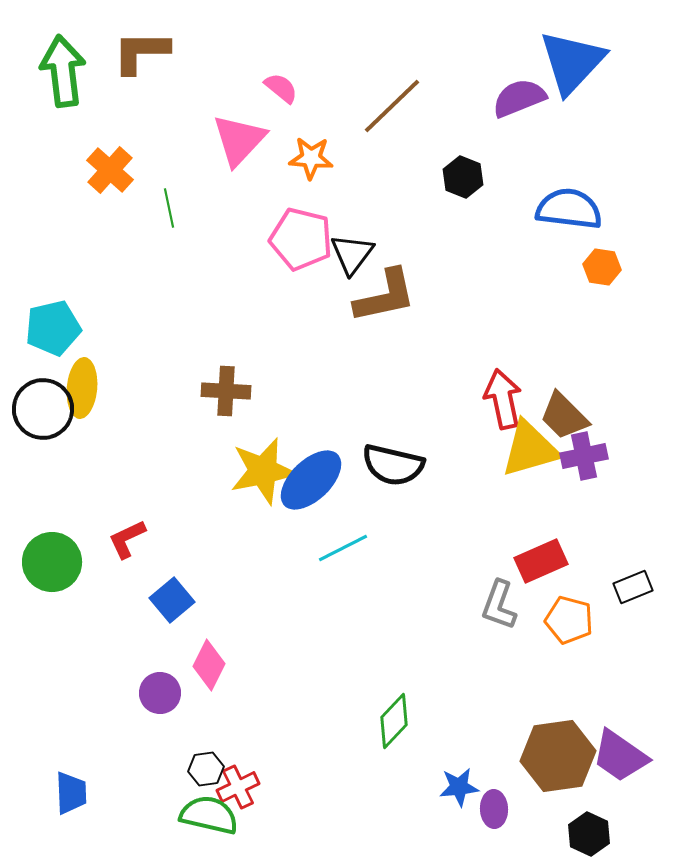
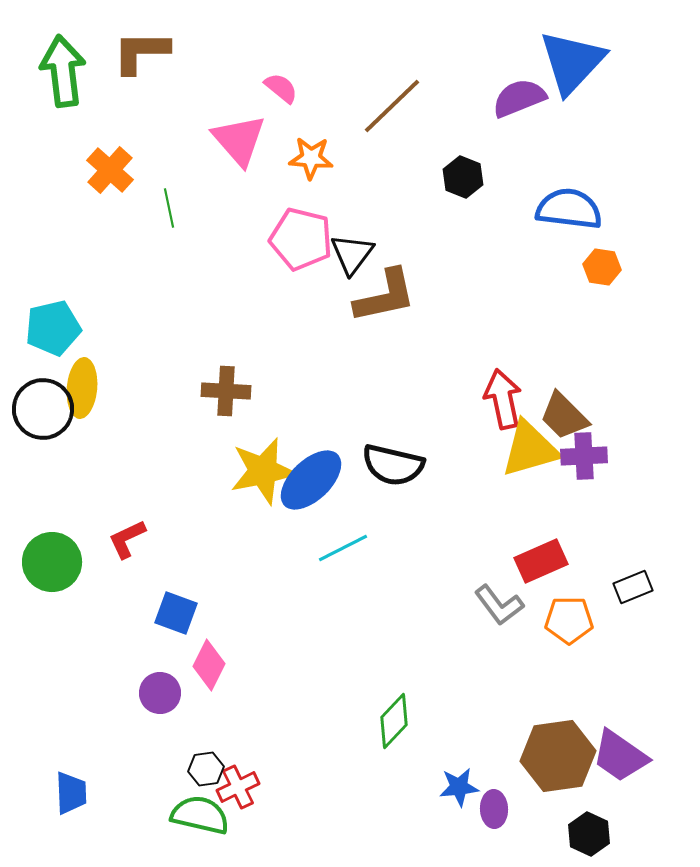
pink triangle at (239, 140): rotated 24 degrees counterclockwise
purple cross at (584, 456): rotated 9 degrees clockwise
blue square at (172, 600): moved 4 px right, 13 px down; rotated 30 degrees counterclockwise
gray L-shape at (499, 605): rotated 57 degrees counterclockwise
orange pentagon at (569, 620): rotated 15 degrees counterclockwise
green semicircle at (209, 815): moved 9 px left
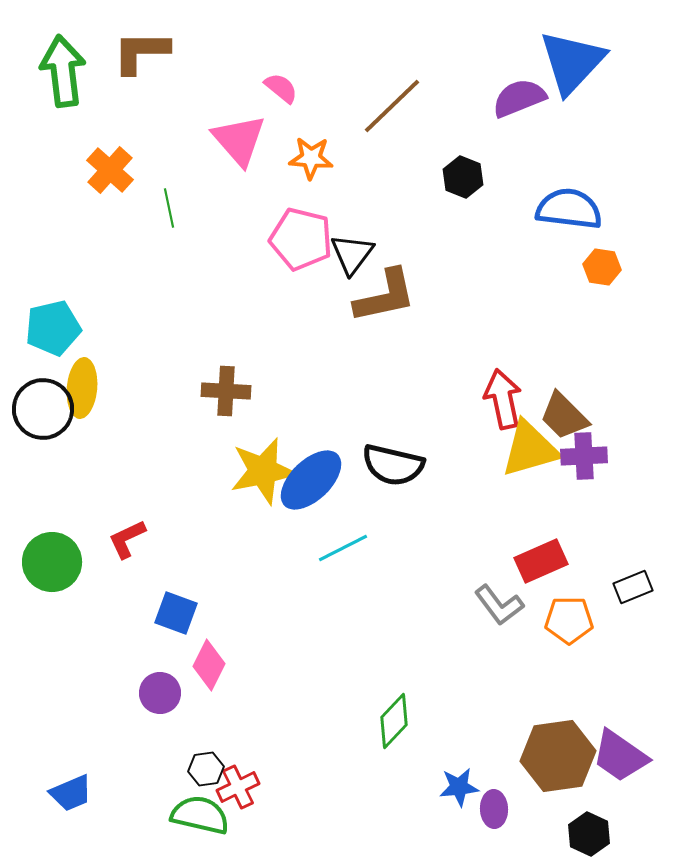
blue trapezoid at (71, 793): rotated 69 degrees clockwise
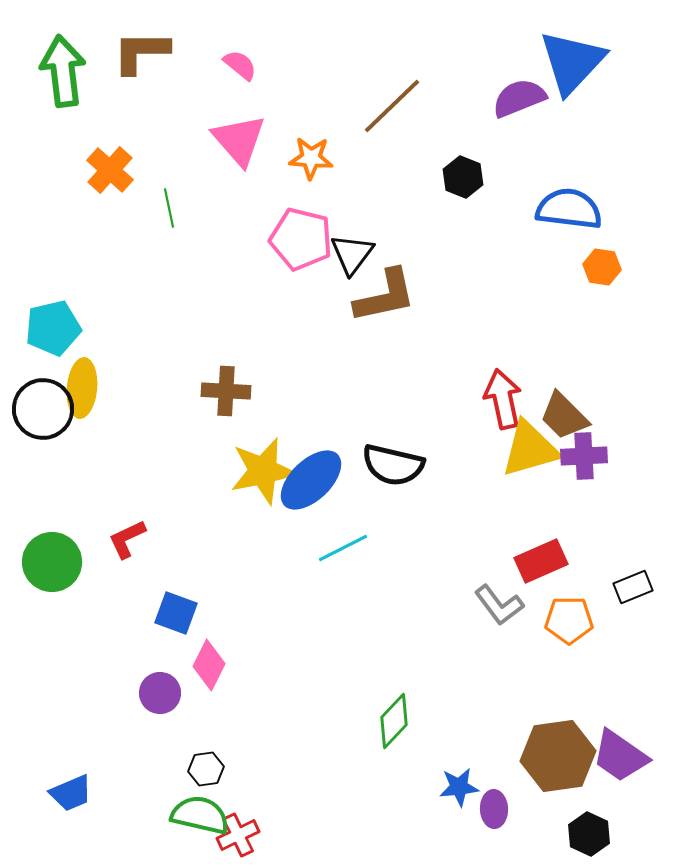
pink semicircle at (281, 88): moved 41 px left, 23 px up
red cross at (238, 787): moved 48 px down
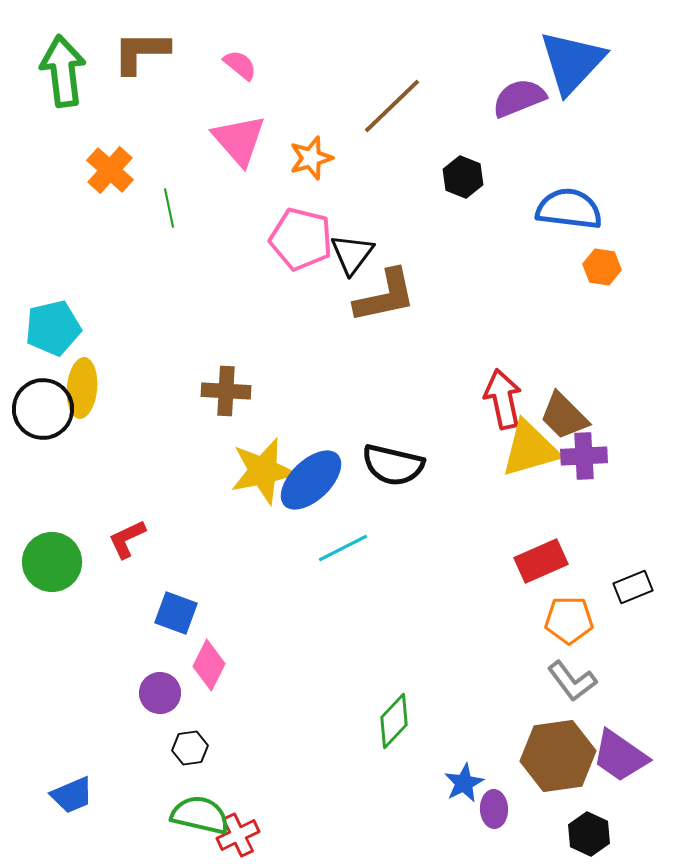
orange star at (311, 158): rotated 21 degrees counterclockwise
gray L-shape at (499, 605): moved 73 px right, 76 px down
black hexagon at (206, 769): moved 16 px left, 21 px up
blue star at (459, 787): moved 5 px right, 4 px up; rotated 21 degrees counterclockwise
blue trapezoid at (71, 793): moved 1 px right, 2 px down
